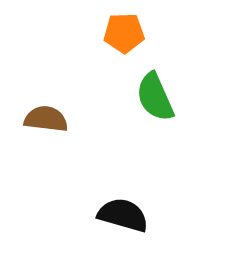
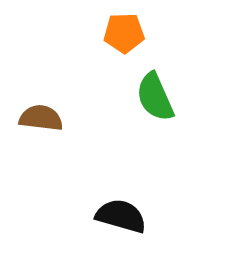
brown semicircle: moved 5 px left, 1 px up
black semicircle: moved 2 px left, 1 px down
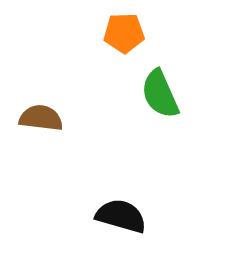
green semicircle: moved 5 px right, 3 px up
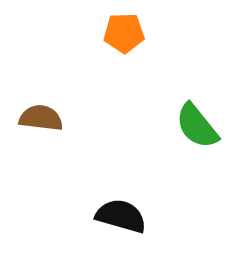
green semicircle: moved 37 px right, 32 px down; rotated 15 degrees counterclockwise
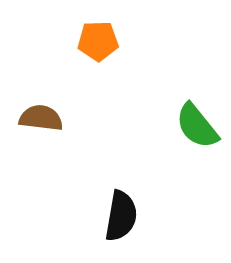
orange pentagon: moved 26 px left, 8 px down
black semicircle: rotated 84 degrees clockwise
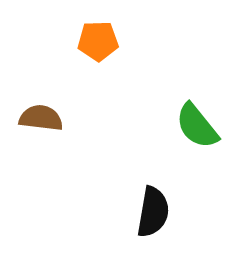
black semicircle: moved 32 px right, 4 px up
